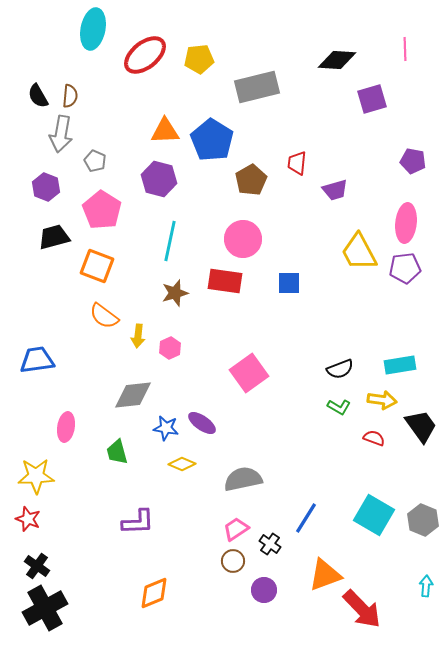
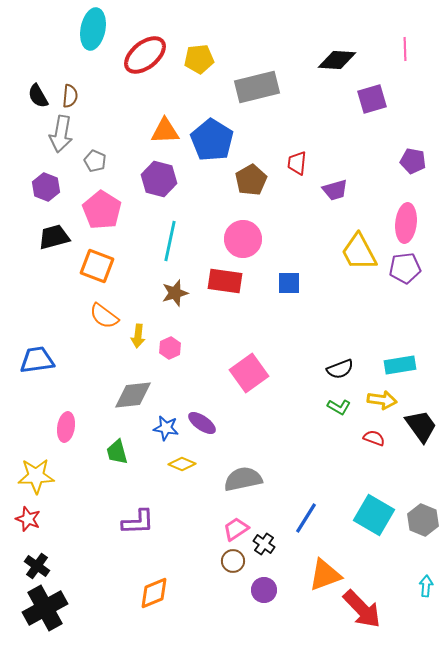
black cross at (270, 544): moved 6 px left
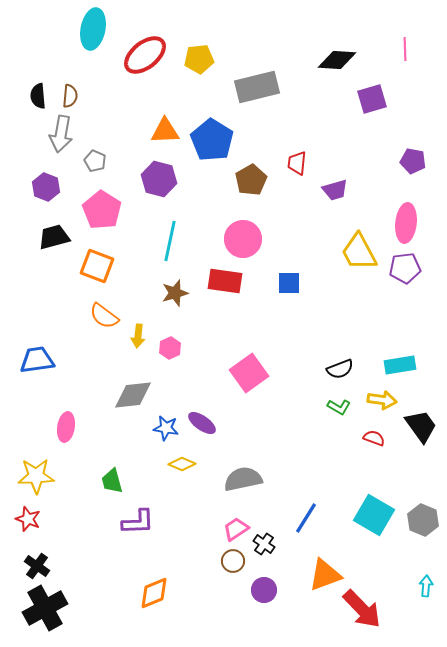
black semicircle at (38, 96): rotated 25 degrees clockwise
green trapezoid at (117, 452): moved 5 px left, 29 px down
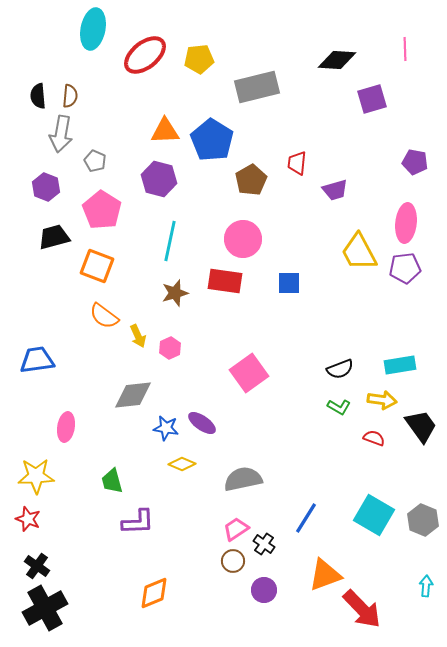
purple pentagon at (413, 161): moved 2 px right, 1 px down
yellow arrow at (138, 336): rotated 30 degrees counterclockwise
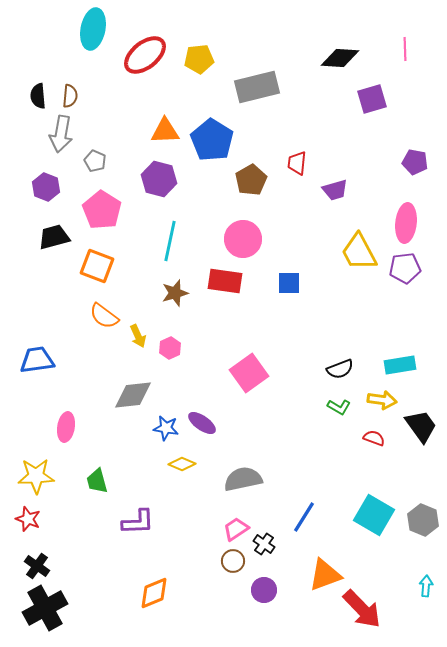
black diamond at (337, 60): moved 3 px right, 2 px up
green trapezoid at (112, 481): moved 15 px left
blue line at (306, 518): moved 2 px left, 1 px up
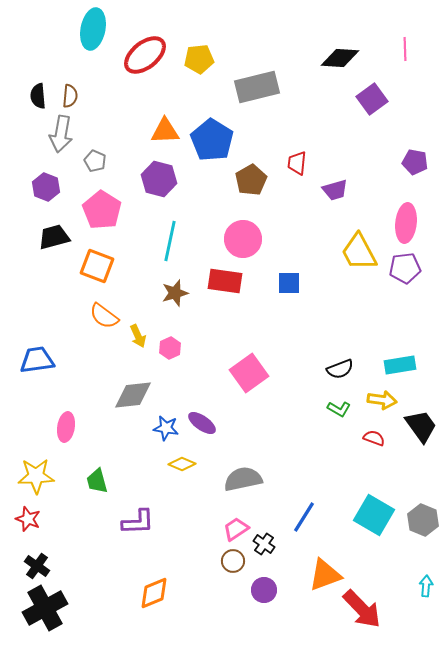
purple square at (372, 99): rotated 20 degrees counterclockwise
green L-shape at (339, 407): moved 2 px down
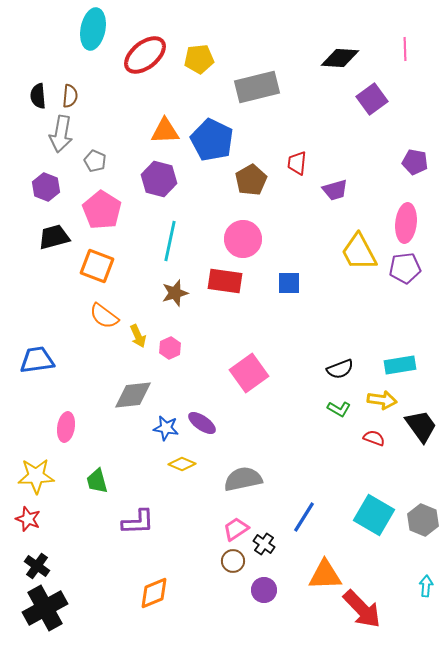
blue pentagon at (212, 140): rotated 6 degrees counterclockwise
orange triangle at (325, 575): rotated 18 degrees clockwise
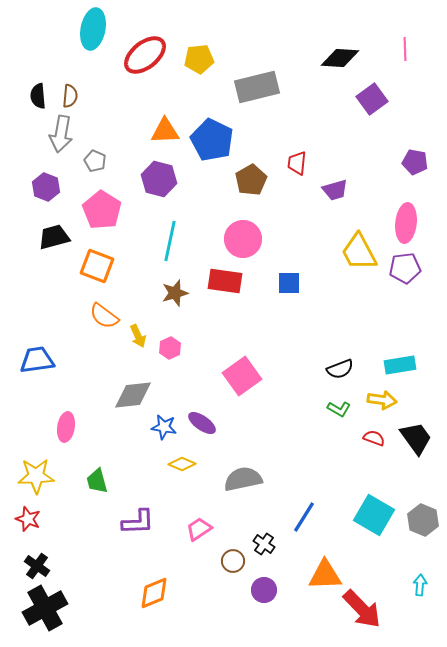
pink square at (249, 373): moved 7 px left, 3 px down
black trapezoid at (421, 426): moved 5 px left, 12 px down
blue star at (166, 428): moved 2 px left, 1 px up
pink trapezoid at (236, 529): moved 37 px left
cyan arrow at (426, 586): moved 6 px left, 1 px up
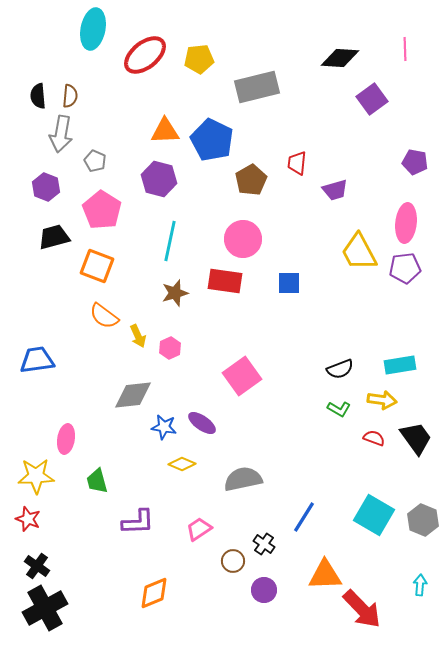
pink ellipse at (66, 427): moved 12 px down
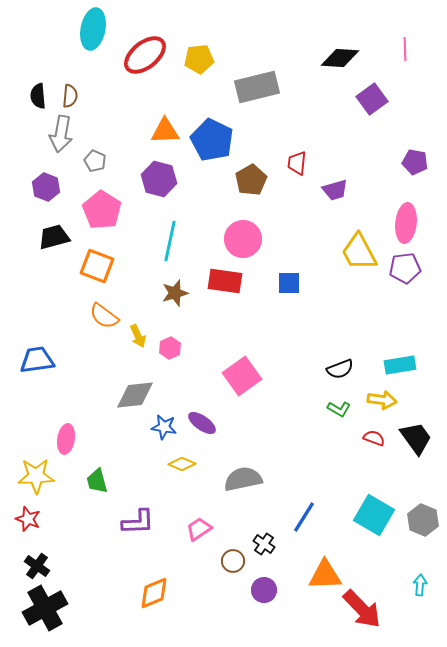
gray diamond at (133, 395): moved 2 px right
